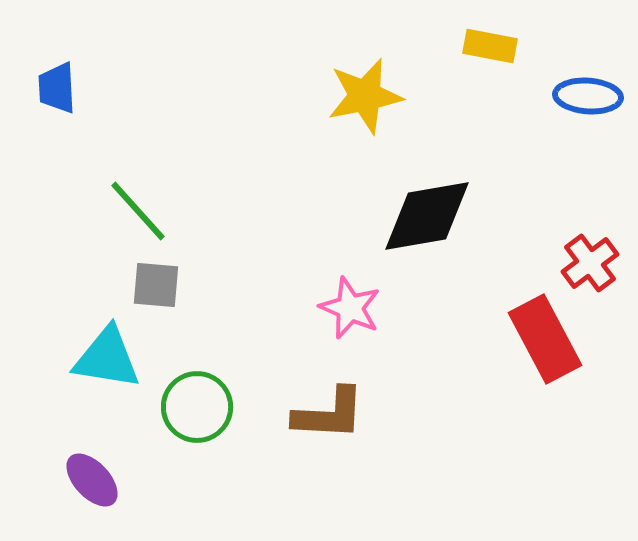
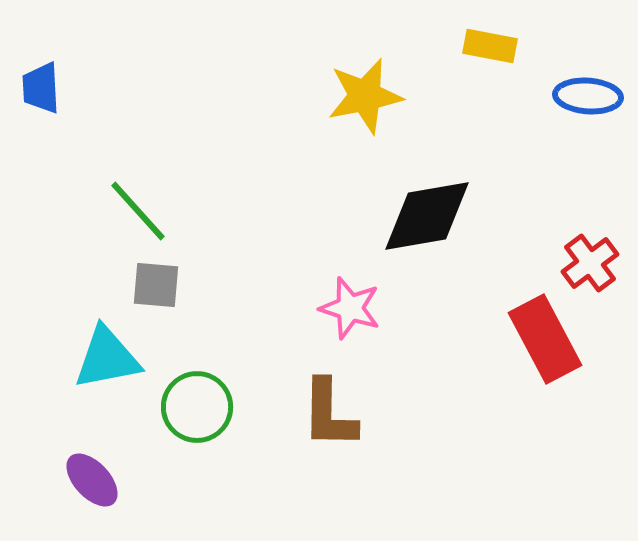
blue trapezoid: moved 16 px left
pink star: rotated 6 degrees counterclockwise
cyan triangle: rotated 20 degrees counterclockwise
brown L-shape: rotated 88 degrees clockwise
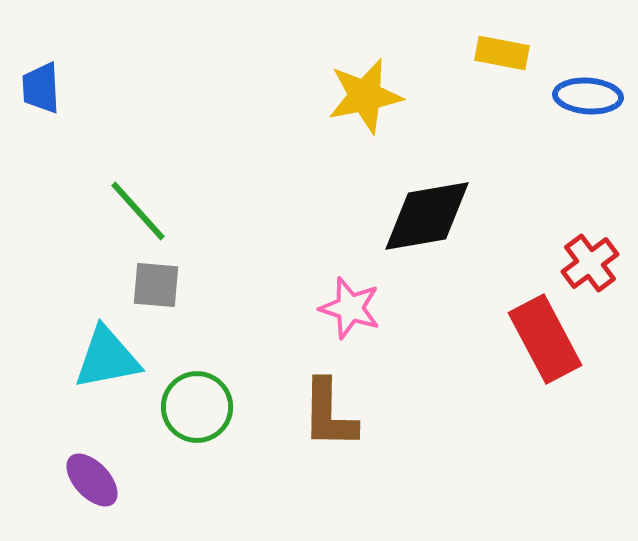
yellow rectangle: moved 12 px right, 7 px down
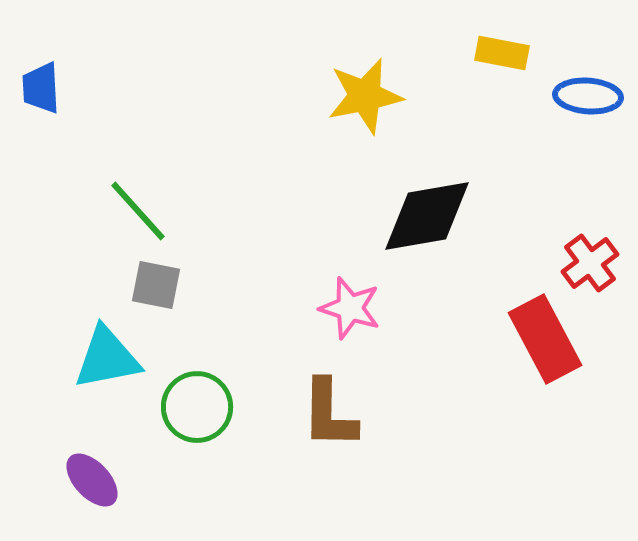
gray square: rotated 6 degrees clockwise
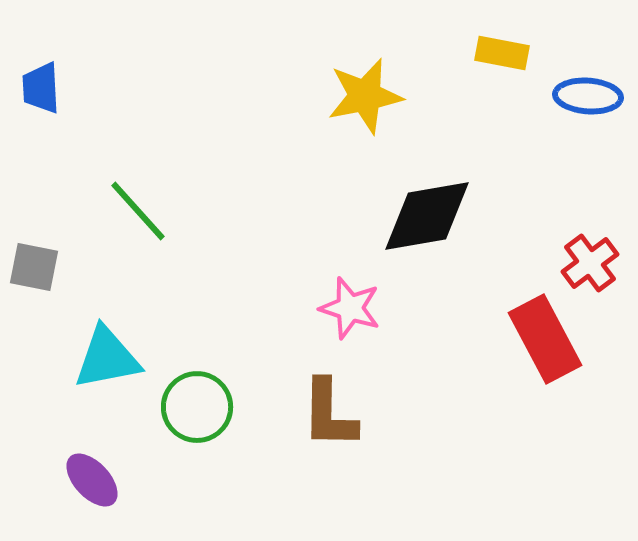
gray square: moved 122 px left, 18 px up
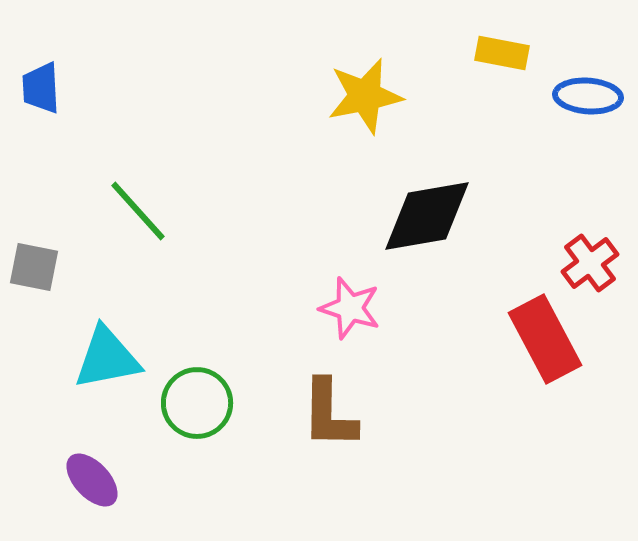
green circle: moved 4 px up
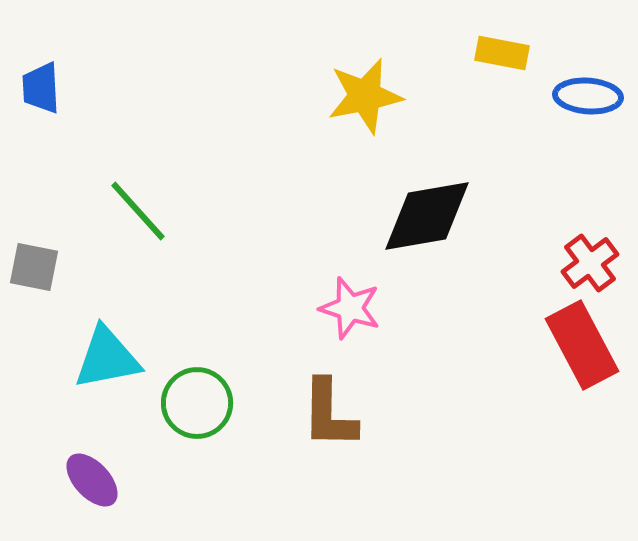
red rectangle: moved 37 px right, 6 px down
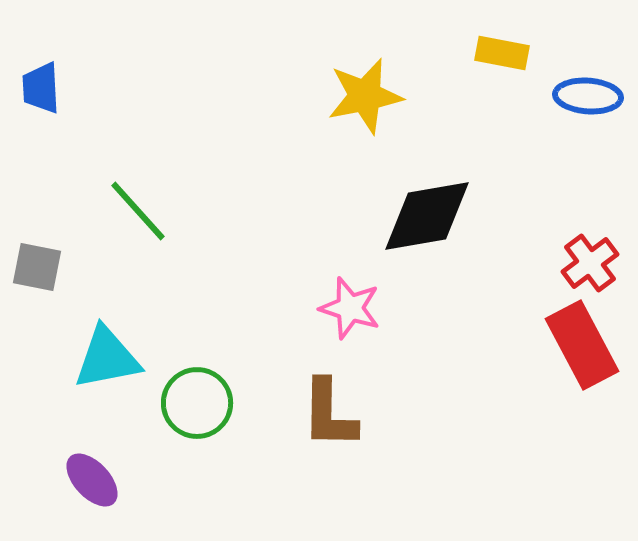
gray square: moved 3 px right
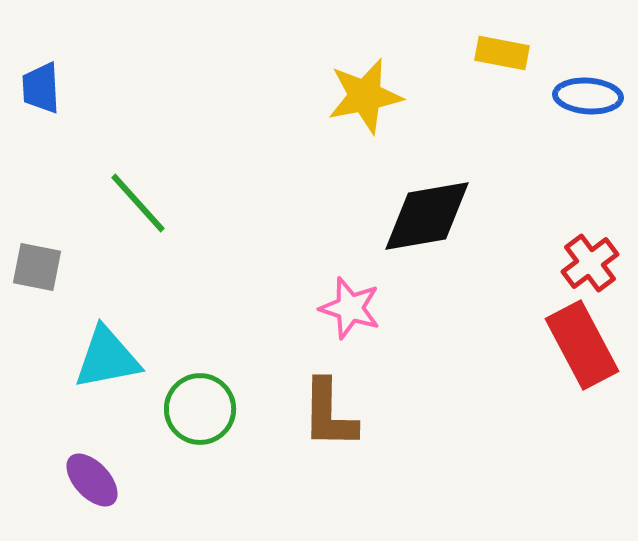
green line: moved 8 px up
green circle: moved 3 px right, 6 px down
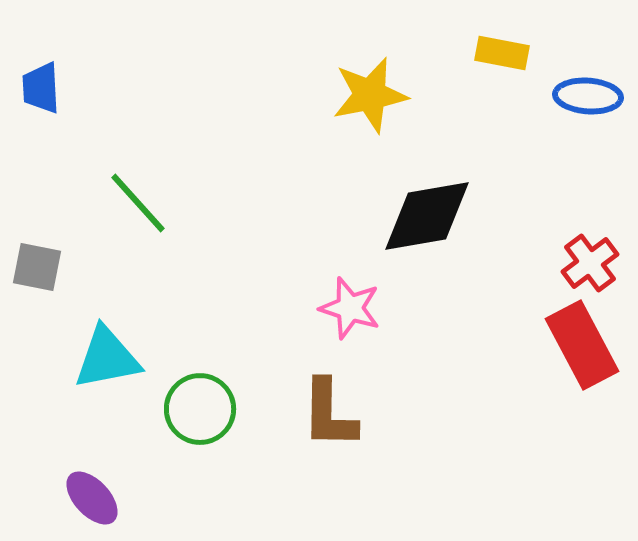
yellow star: moved 5 px right, 1 px up
purple ellipse: moved 18 px down
